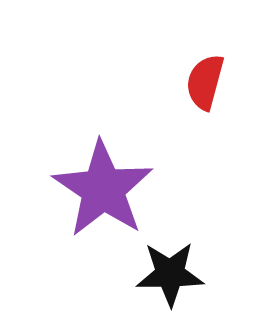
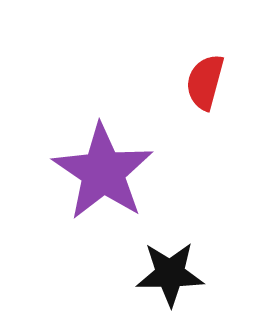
purple star: moved 17 px up
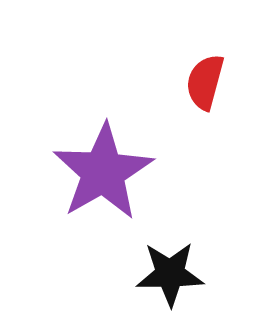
purple star: rotated 8 degrees clockwise
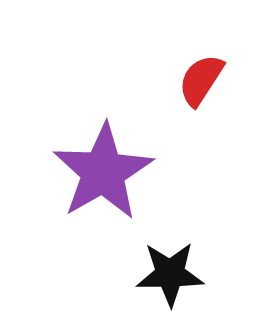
red semicircle: moved 4 px left, 2 px up; rotated 18 degrees clockwise
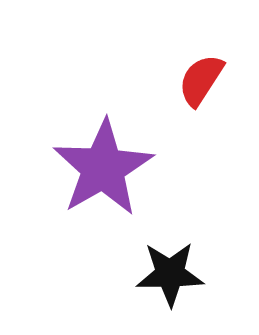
purple star: moved 4 px up
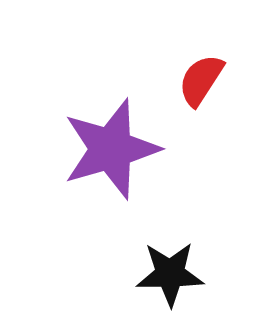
purple star: moved 8 px right, 19 px up; rotated 14 degrees clockwise
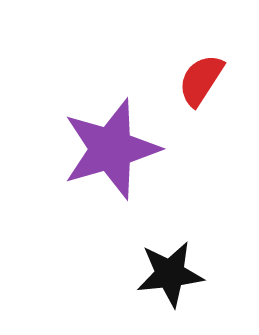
black star: rotated 6 degrees counterclockwise
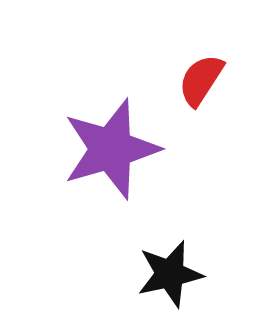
black star: rotated 6 degrees counterclockwise
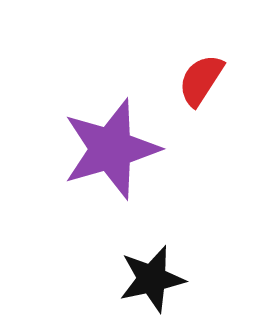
black star: moved 18 px left, 5 px down
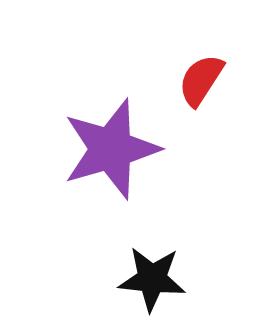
black star: rotated 18 degrees clockwise
